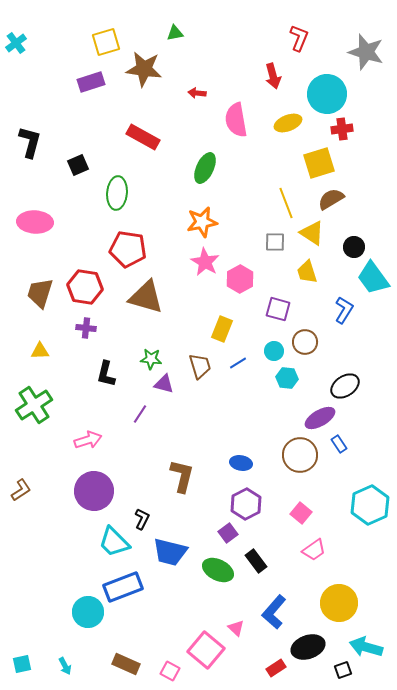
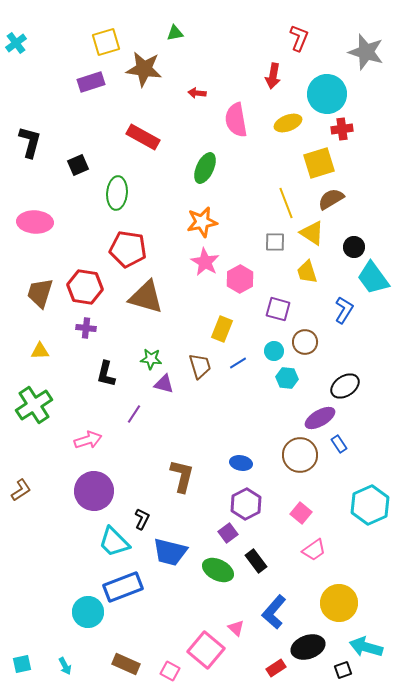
red arrow at (273, 76): rotated 25 degrees clockwise
purple line at (140, 414): moved 6 px left
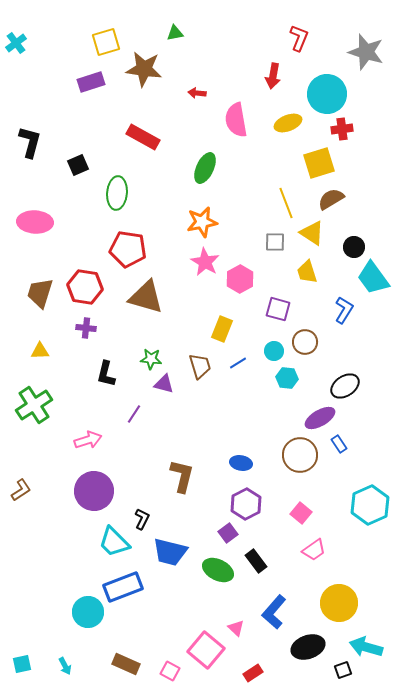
red rectangle at (276, 668): moved 23 px left, 5 px down
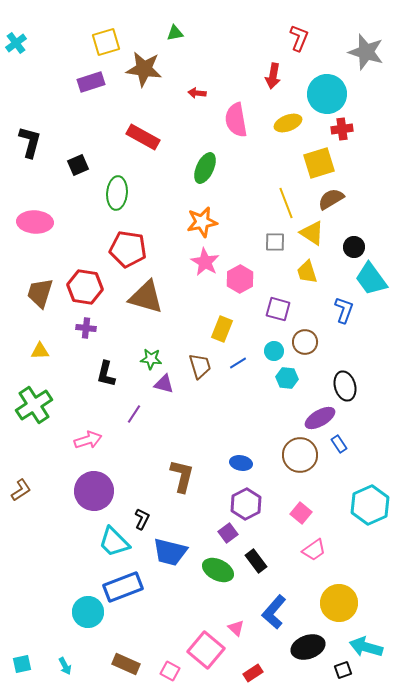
cyan trapezoid at (373, 278): moved 2 px left, 1 px down
blue L-shape at (344, 310): rotated 12 degrees counterclockwise
black ellipse at (345, 386): rotated 72 degrees counterclockwise
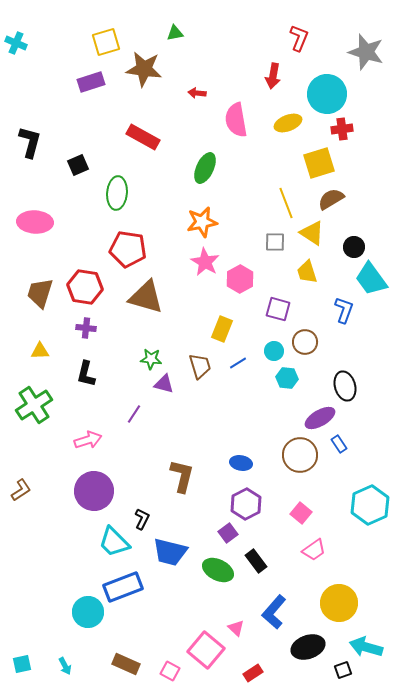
cyan cross at (16, 43): rotated 30 degrees counterclockwise
black L-shape at (106, 374): moved 20 px left
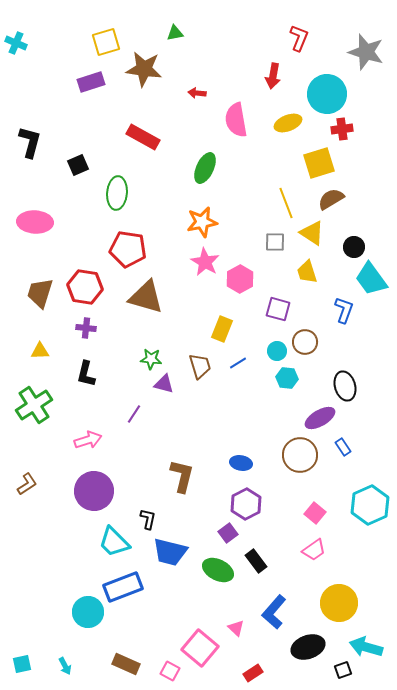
cyan circle at (274, 351): moved 3 px right
blue rectangle at (339, 444): moved 4 px right, 3 px down
brown L-shape at (21, 490): moved 6 px right, 6 px up
pink square at (301, 513): moved 14 px right
black L-shape at (142, 519): moved 6 px right; rotated 15 degrees counterclockwise
pink square at (206, 650): moved 6 px left, 2 px up
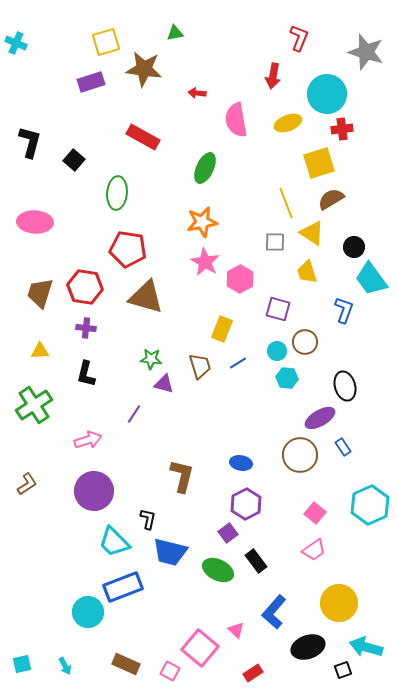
black square at (78, 165): moved 4 px left, 5 px up; rotated 25 degrees counterclockwise
pink triangle at (236, 628): moved 2 px down
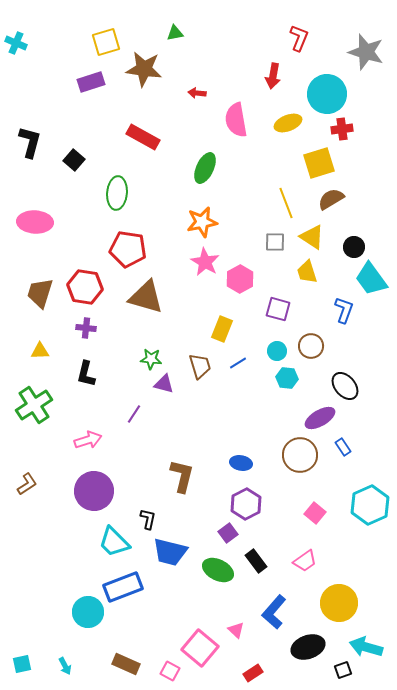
yellow triangle at (312, 233): moved 4 px down
brown circle at (305, 342): moved 6 px right, 4 px down
black ellipse at (345, 386): rotated 24 degrees counterclockwise
pink trapezoid at (314, 550): moved 9 px left, 11 px down
